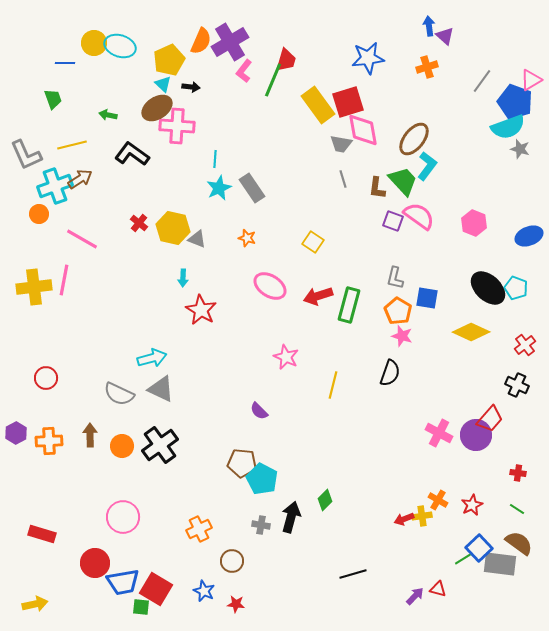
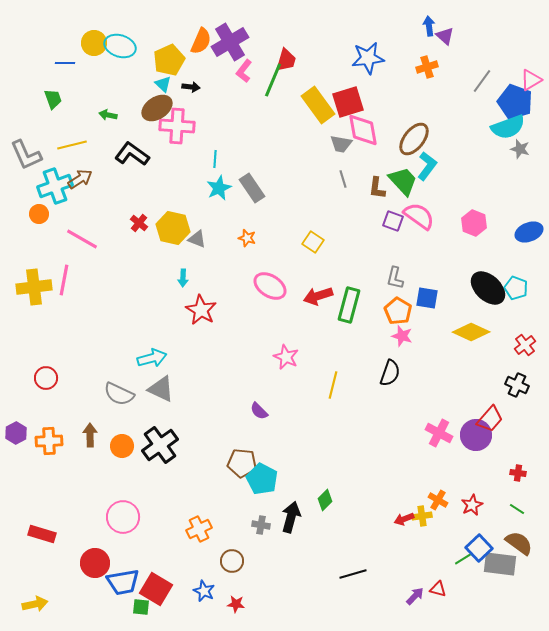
blue ellipse at (529, 236): moved 4 px up
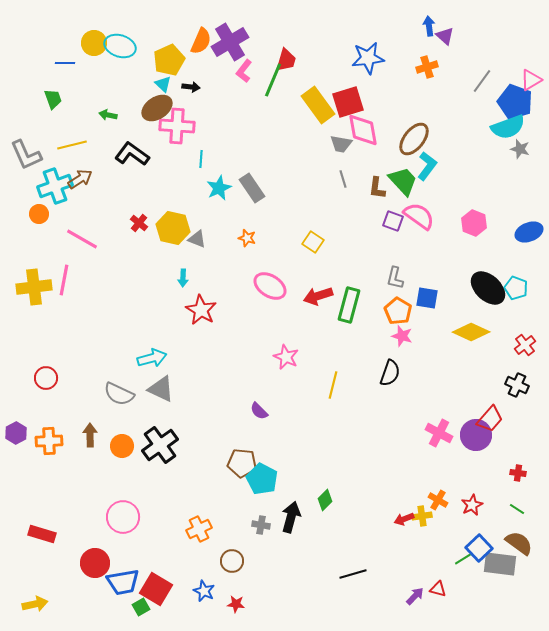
cyan line at (215, 159): moved 14 px left
green square at (141, 607): rotated 36 degrees counterclockwise
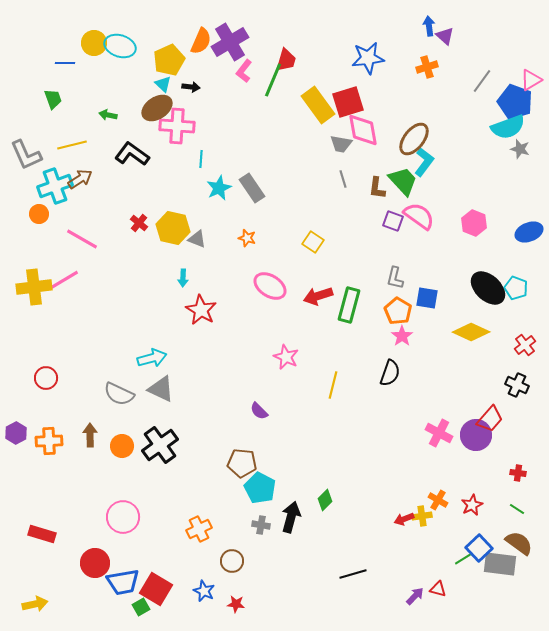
cyan L-shape at (427, 166): moved 3 px left, 4 px up
pink line at (64, 280): rotated 48 degrees clockwise
pink star at (402, 336): rotated 20 degrees clockwise
cyan pentagon at (262, 479): moved 2 px left, 9 px down
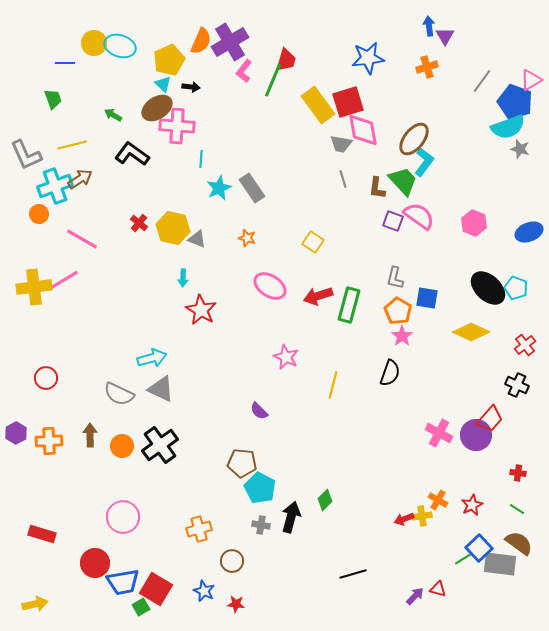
purple triangle at (445, 36): rotated 18 degrees clockwise
green arrow at (108, 115): moved 5 px right; rotated 18 degrees clockwise
orange cross at (199, 529): rotated 10 degrees clockwise
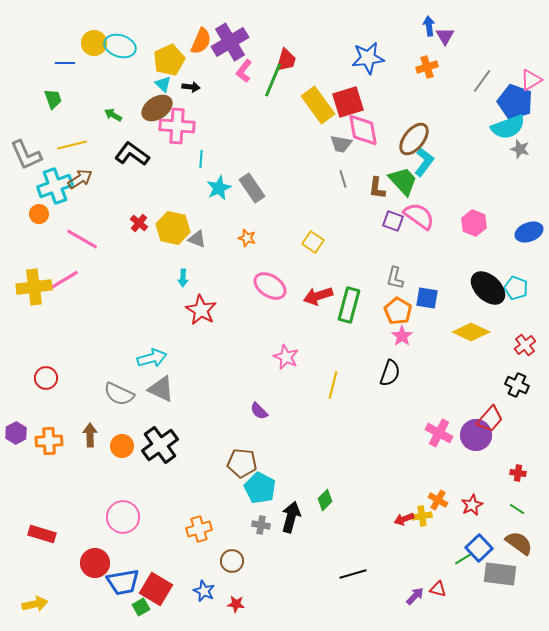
gray rectangle at (500, 564): moved 10 px down
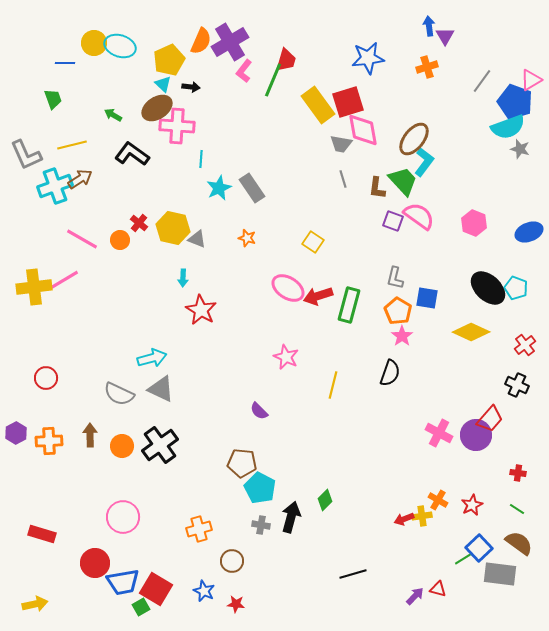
orange circle at (39, 214): moved 81 px right, 26 px down
pink ellipse at (270, 286): moved 18 px right, 2 px down
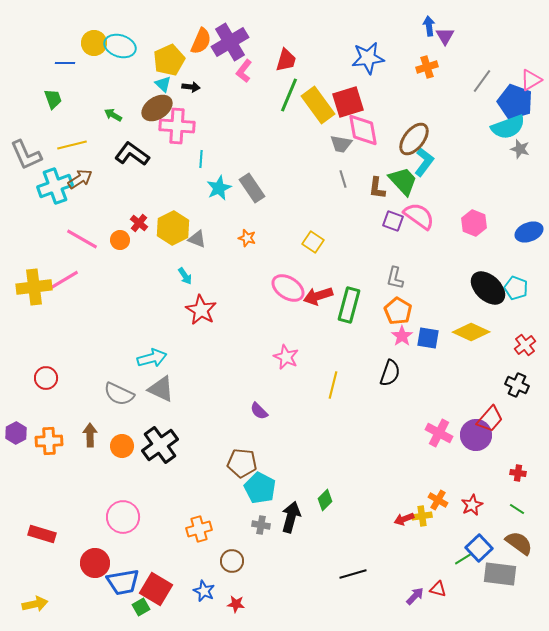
green line at (273, 80): moved 16 px right, 15 px down
yellow hexagon at (173, 228): rotated 20 degrees clockwise
cyan arrow at (183, 278): moved 2 px right, 2 px up; rotated 36 degrees counterclockwise
blue square at (427, 298): moved 1 px right, 40 px down
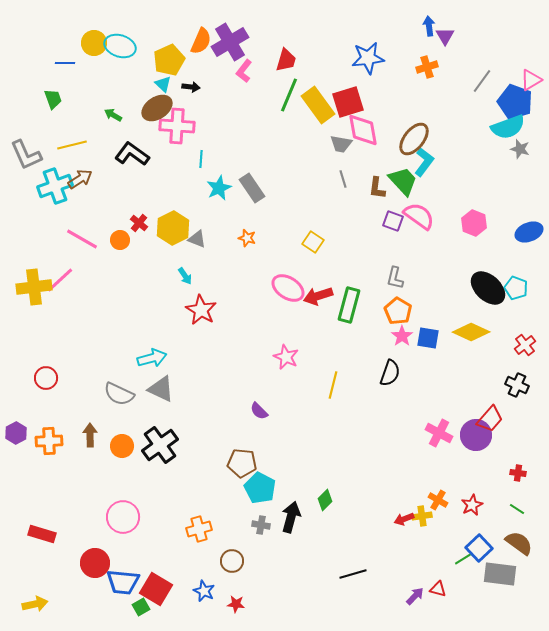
pink line at (64, 280): moved 4 px left; rotated 12 degrees counterclockwise
blue trapezoid at (123, 582): rotated 16 degrees clockwise
